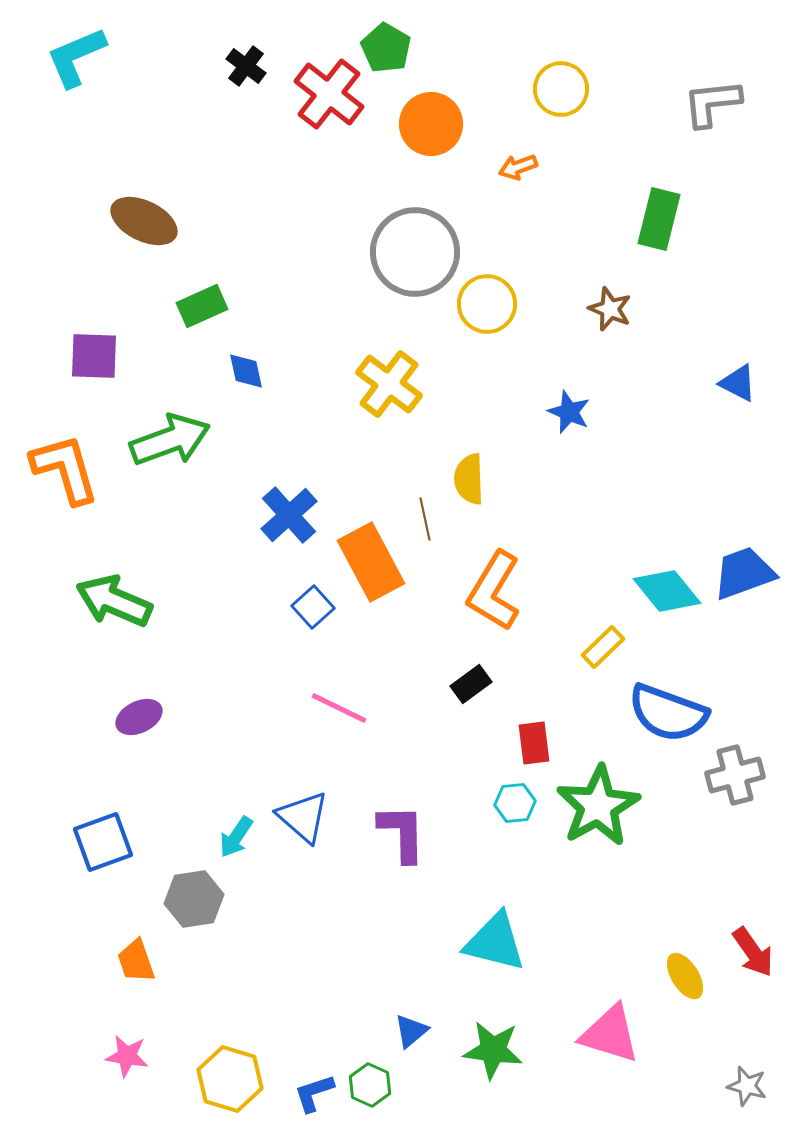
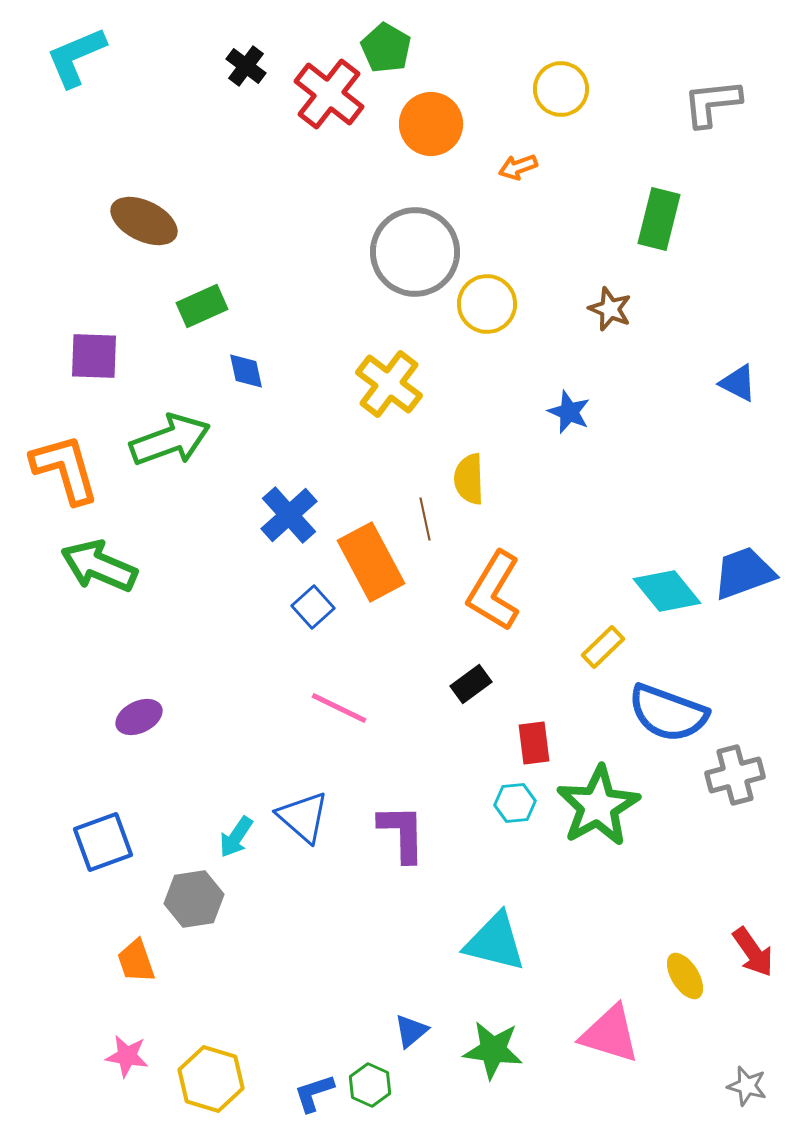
green arrow at (114, 601): moved 15 px left, 35 px up
yellow hexagon at (230, 1079): moved 19 px left
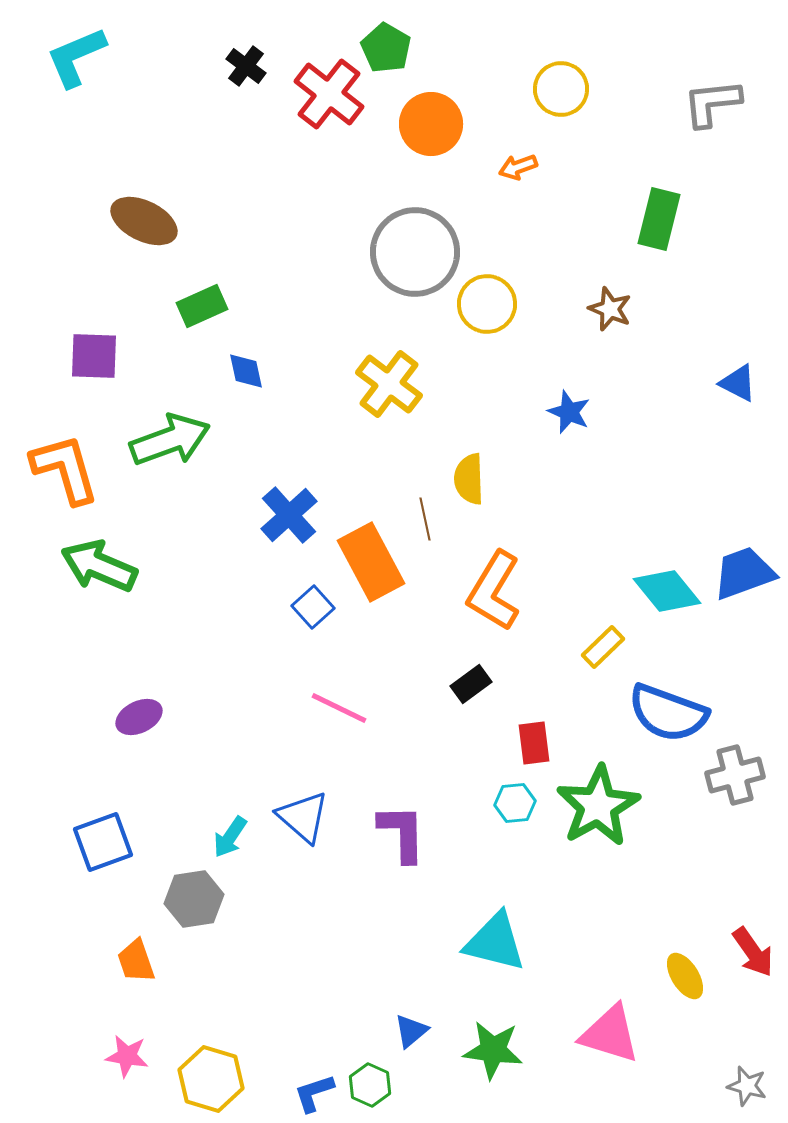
cyan arrow at (236, 837): moved 6 px left
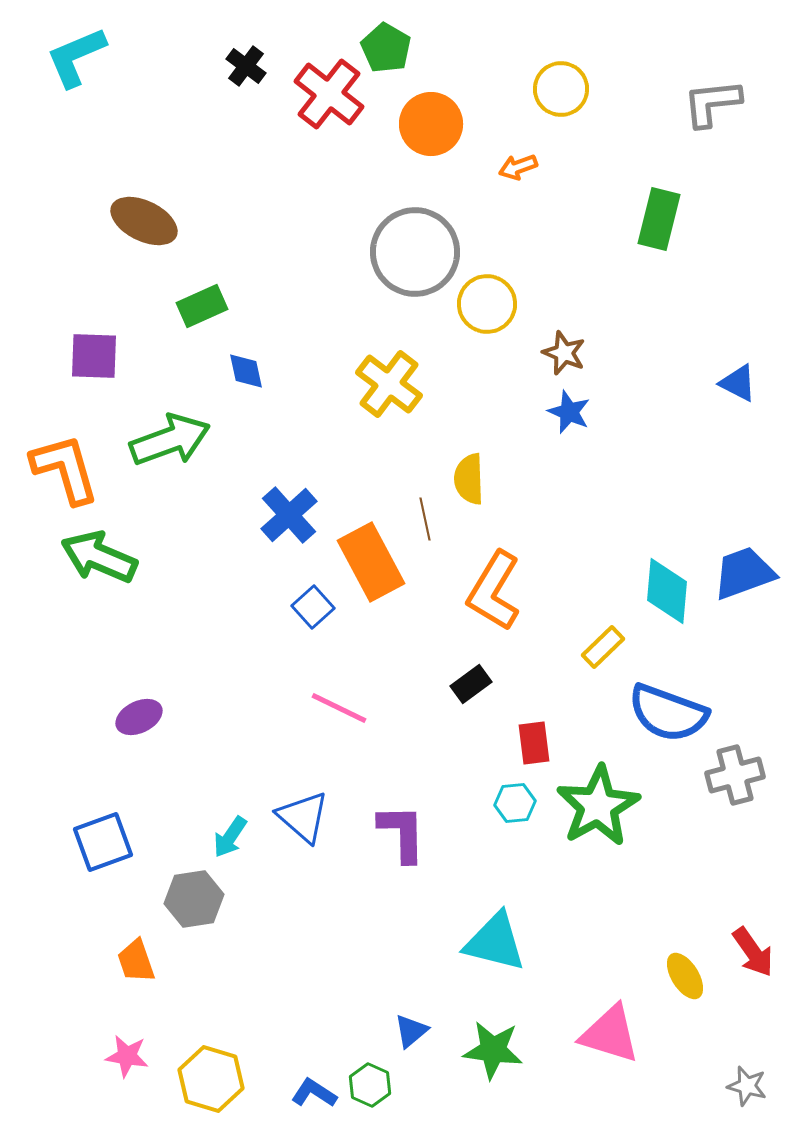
brown star at (610, 309): moved 46 px left, 44 px down
green arrow at (99, 566): moved 9 px up
cyan diamond at (667, 591): rotated 44 degrees clockwise
blue L-shape at (314, 1093): rotated 51 degrees clockwise
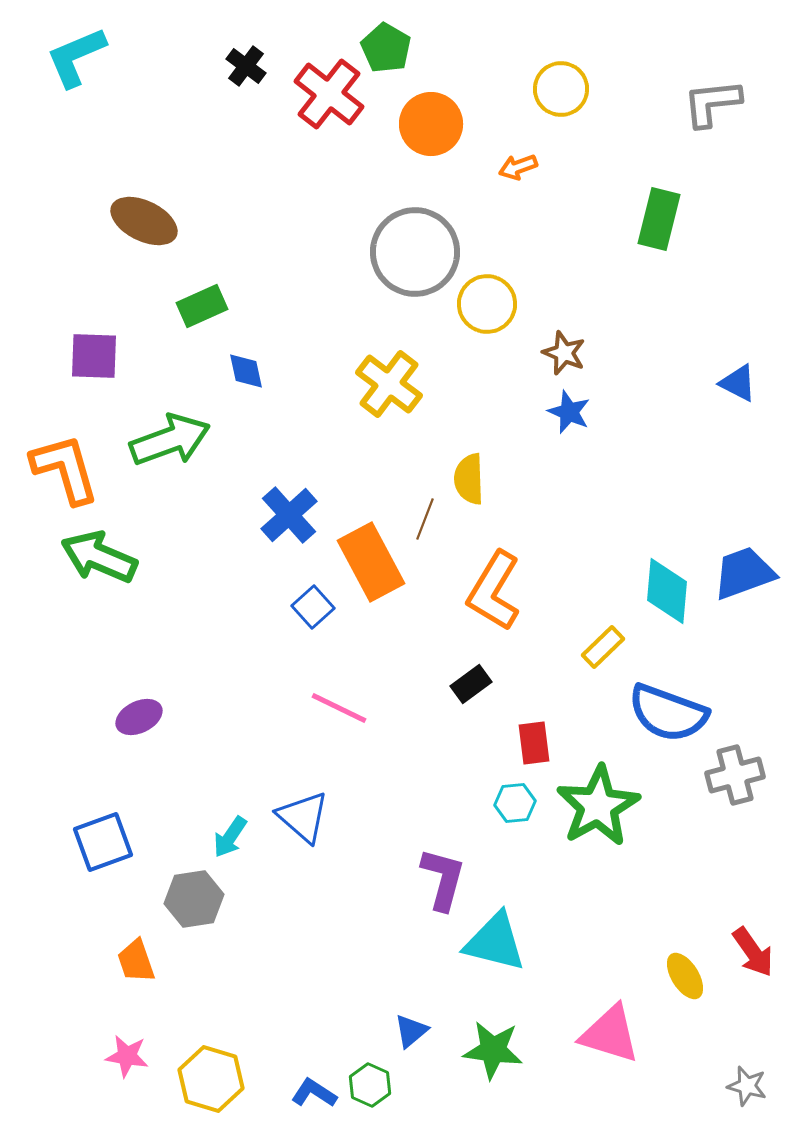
brown line at (425, 519): rotated 33 degrees clockwise
purple L-shape at (402, 833): moved 41 px right, 46 px down; rotated 16 degrees clockwise
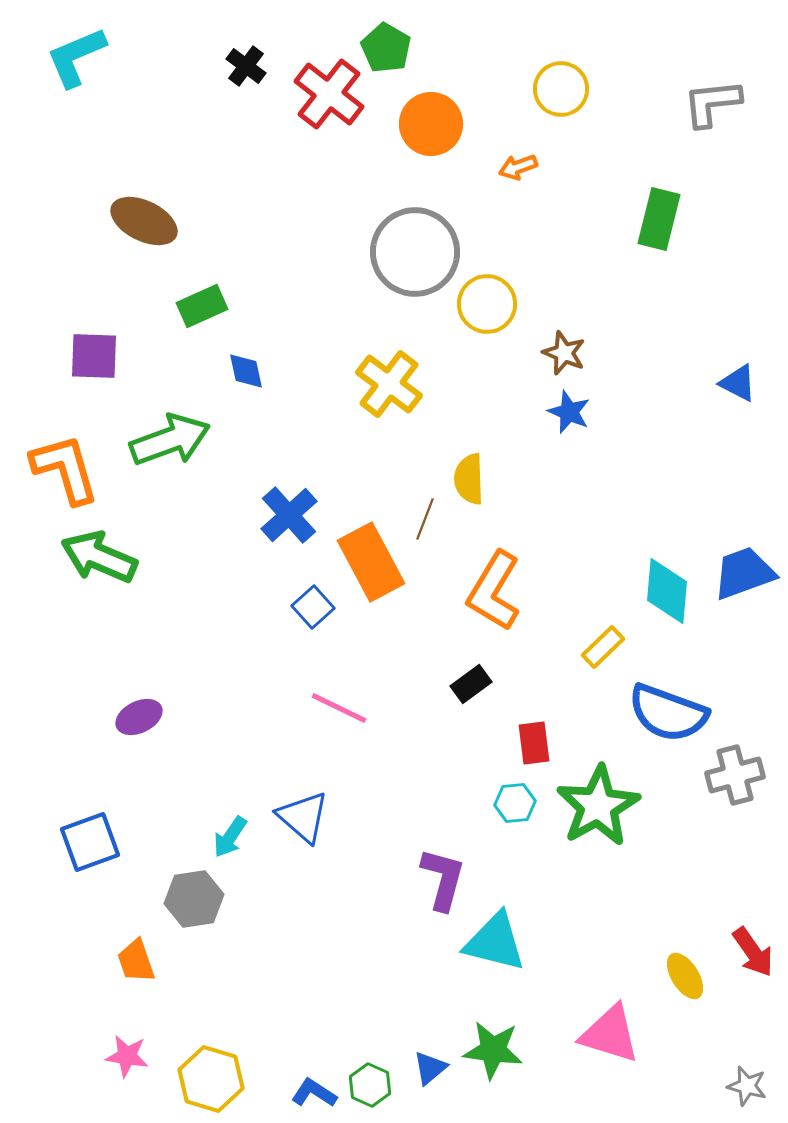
blue square at (103, 842): moved 13 px left
blue triangle at (411, 1031): moved 19 px right, 37 px down
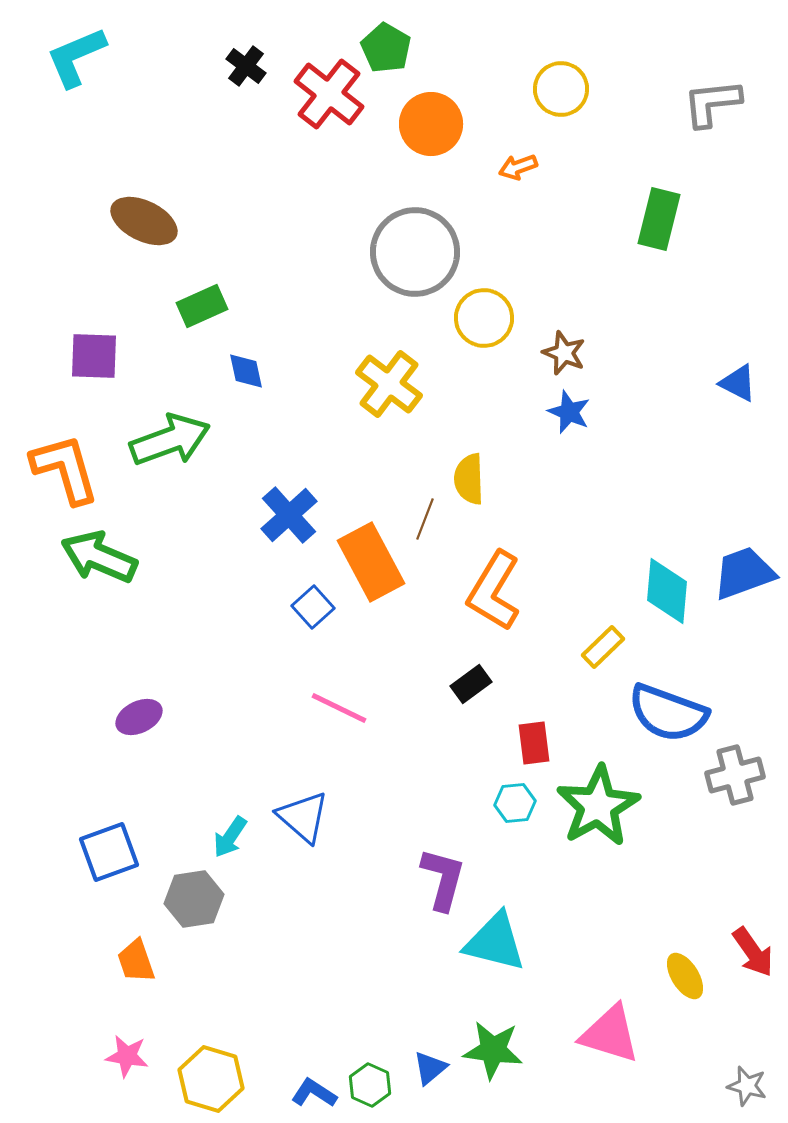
yellow circle at (487, 304): moved 3 px left, 14 px down
blue square at (90, 842): moved 19 px right, 10 px down
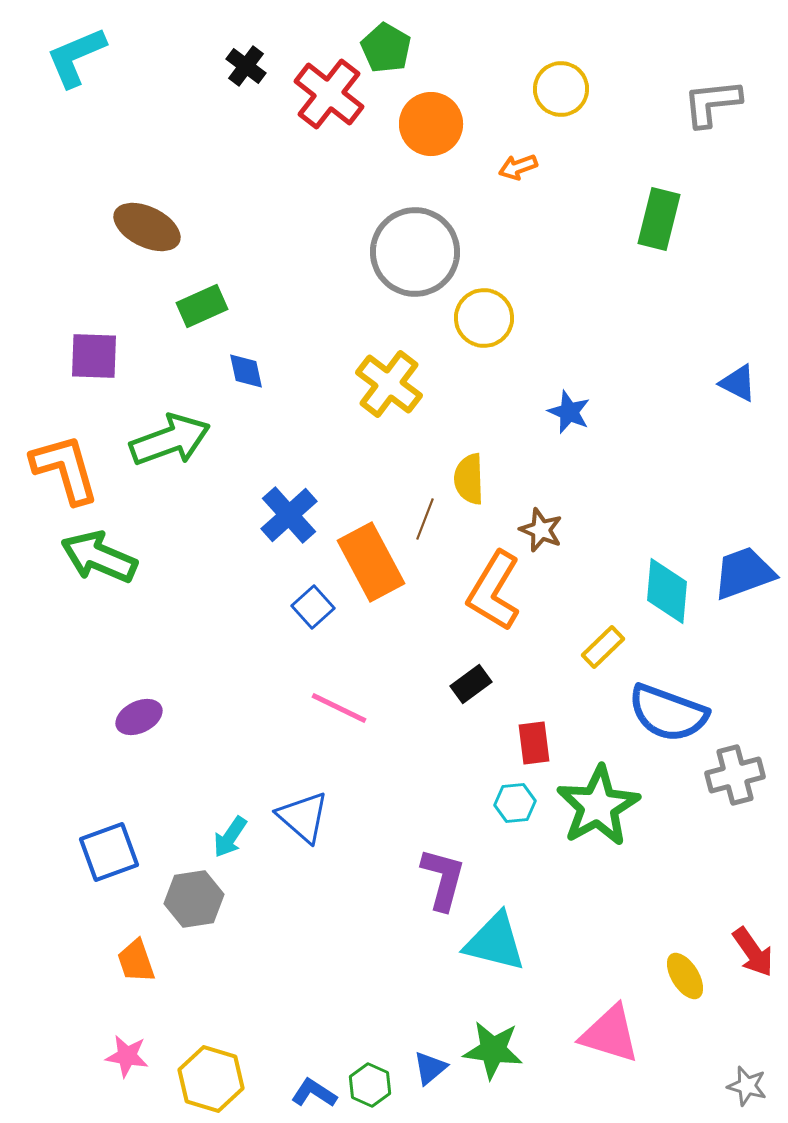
brown ellipse at (144, 221): moved 3 px right, 6 px down
brown star at (564, 353): moved 23 px left, 177 px down
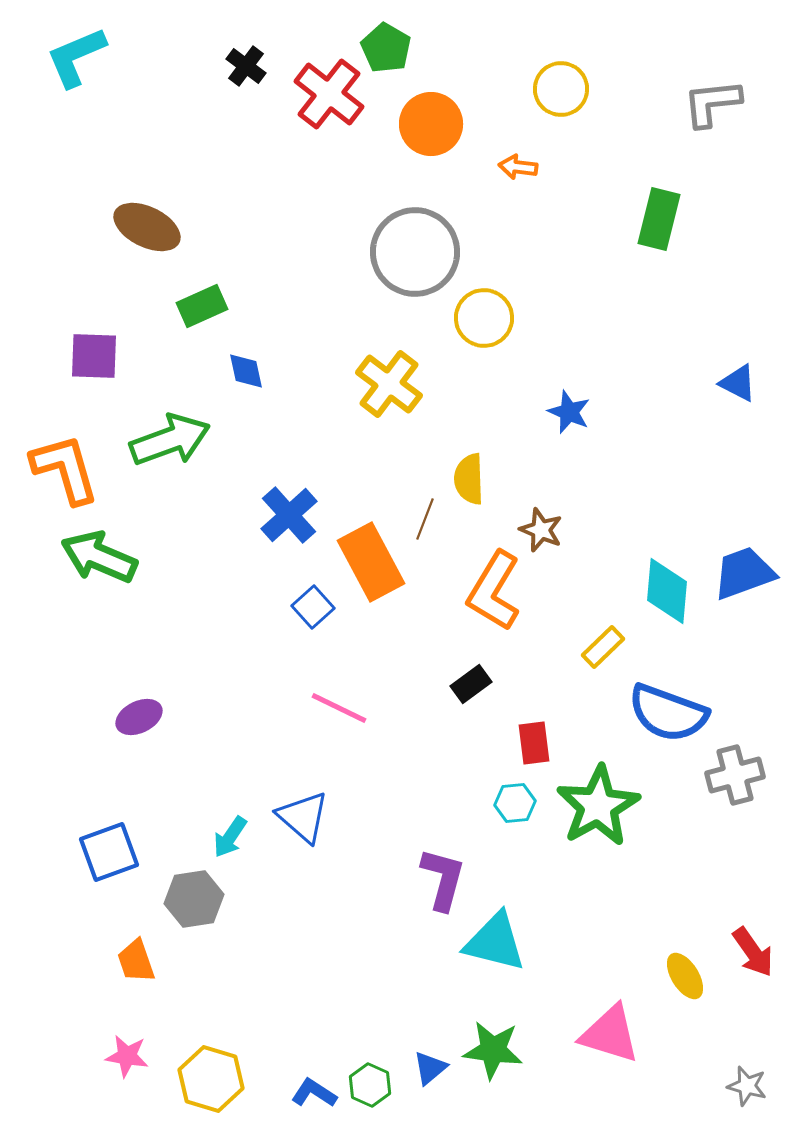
orange arrow at (518, 167): rotated 27 degrees clockwise
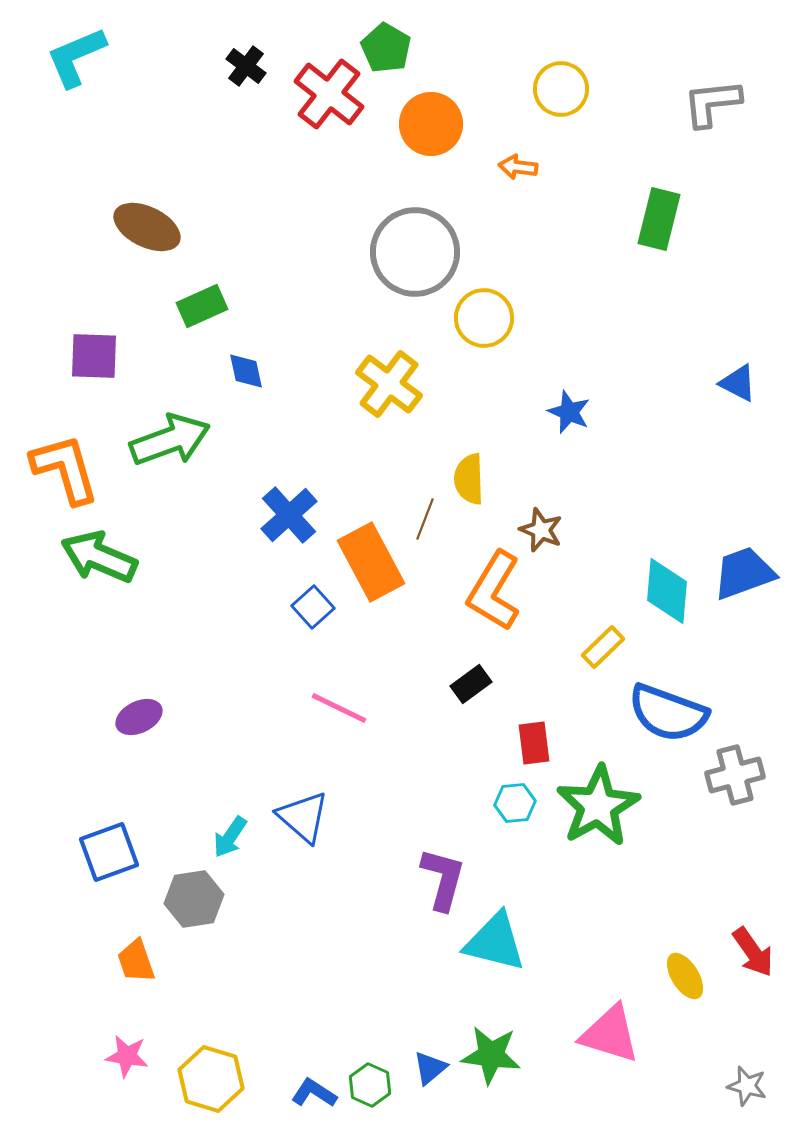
green star at (493, 1050): moved 2 px left, 5 px down
